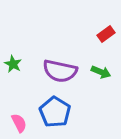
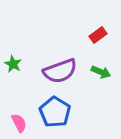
red rectangle: moved 8 px left, 1 px down
purple semicircle: rotated 32 degrees counterclockwise
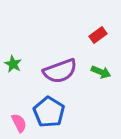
blue pentagon: moved 6 px left
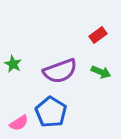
blue pentagon: moved 2 px right
pink semicircle: rotated 84 degrees clockwise
